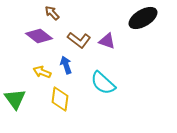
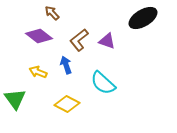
brown L-shape: rotated 105 degrees clockwise
yellow arrow: moved 4 px left
yellow diamond: moved 7 px right, 5 px down; rotated 70 degrees counterclockwise
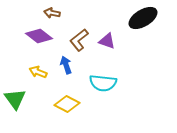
brown arrow: rotated 35 degrees counterclockwise
cyan semicircle: rotated 36 degrees counterclockwise
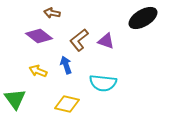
purple triangle: moved 1 px left
yellow arrow: moved 1 px up
yellow diamond: rotated 15 degrees counterclockwise
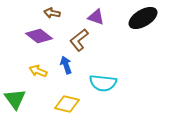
purple triangle: moved 10 px left, 24 px up
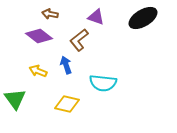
brown arrow: moved 2 px left, 1 px down
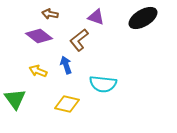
cyan semicircle: moved 1 px down
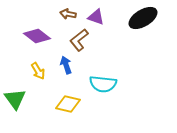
brown arrow: moved 18 px right
purple diamond: moved 2 px left
yellow arrow: rotated 144 degrees counterclockwise
yellow diamond: moved 1 px right
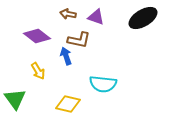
brown L-shape: rotated 130 degrees counterclockwise
blue arrow: moved 9 px up
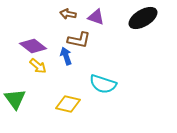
purple diamond: moved 4 px left, 10 px down
yellow arrow: moved 5 px up; rotated 18 degrees counterclockwise
cyan semicircle: rotated 12 degrees clockwise
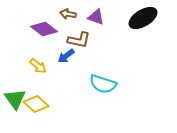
purple diamond: moved 11 px right, 17 px up
blue arrow: rotated 108 degrees counterclockwise
yellow diamond: moved 32 px left; rotated 30 degrees clockwise
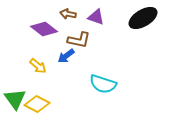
yellow diamond: moved 1 px right; rotated 15 degrees counterclockwise
